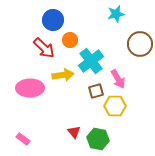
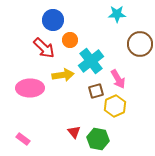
cyan star: moved 1 px right; rotated 12 degrees clockwise
yellow hexagon: rotated 25 degrees counterclockwise
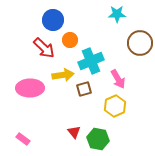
brown circle: moved 1 px up
cyan cross: rotated 15 degrees clockwise
brown square: moved 12 px left, 2 px up
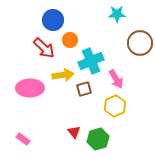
pink arrow: moved 2 px left
green hexagon: rotated 25 degrees counterclockwise
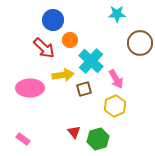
cyan cross: rotated 25 degrees counterclockwise
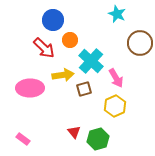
cyan star: rotated 24 degrees clockwise
pink arrow: moved 1 px up
